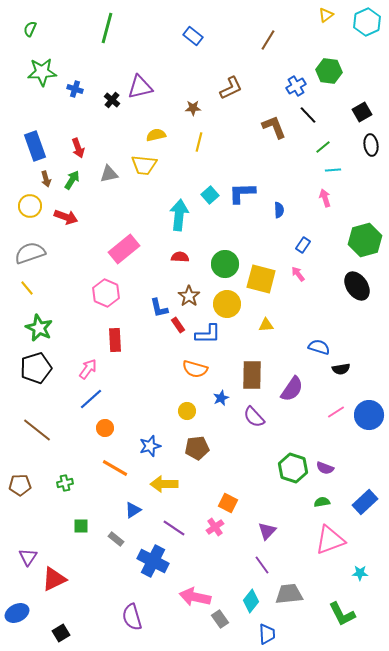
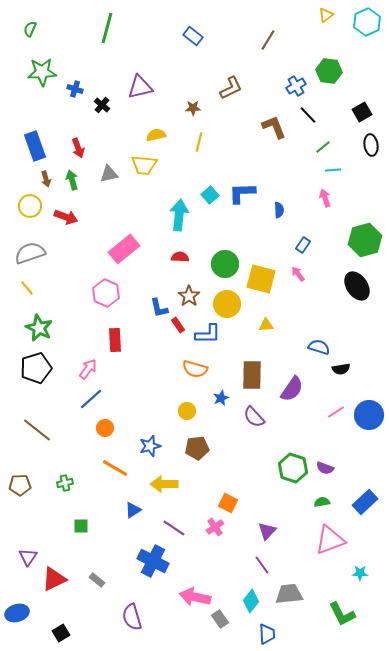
black cross at (112, 100): moved 10 px left, 5 px down
green arrow at (72, 180): rotated 48 degrees counterclockwise
gray rectangle at (116, 539): moved 19 px left, 41 px down
blue ellipse at (17, 613): rotated 10 degrees clockwise
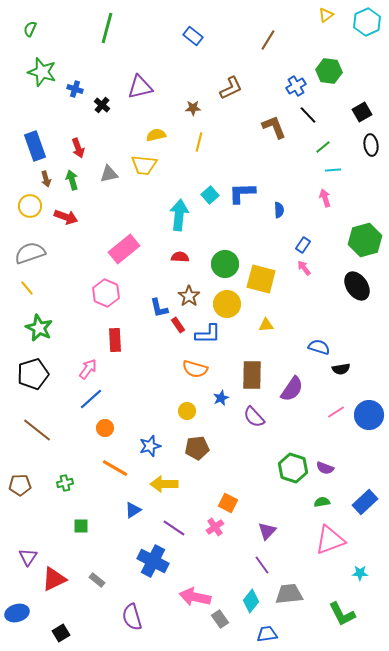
green star at (42, 72): rotated 20 degrees clockwise
pink arrow at (298, 274): moved 6 px right, 6 px up
black pentagon at (36, 368): moved 3 px left, 6 px down
blue trapezoid at (267, 634): rotated 95 degrees counterclockwise
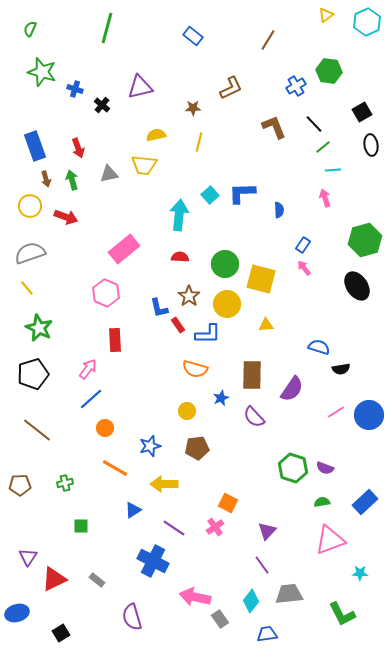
black line at (308, 115): moved 6 px right, 9 px down
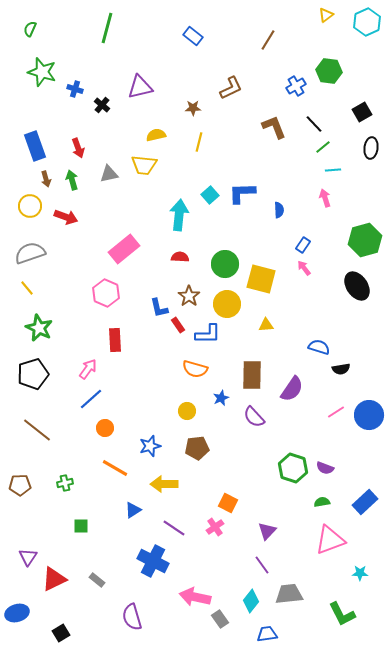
black ellipse at (371, 145): moved 3 px down; rotated 15 degrees clockwise
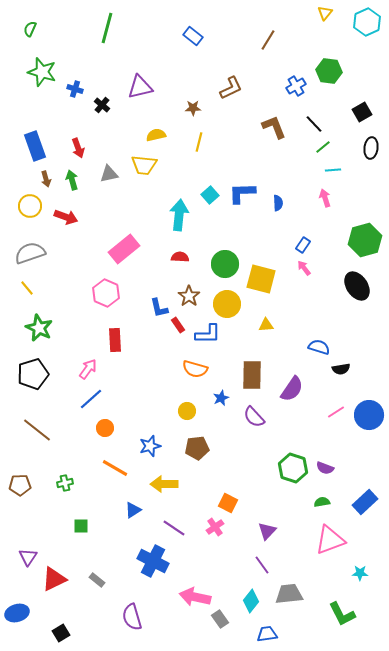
yellow triangle at (326, 15): moved 1 px left, 2 px up; rotated 14 degrees counterclockwise
blue semicircle at (279, 210): moved 1 px left, 7 px up
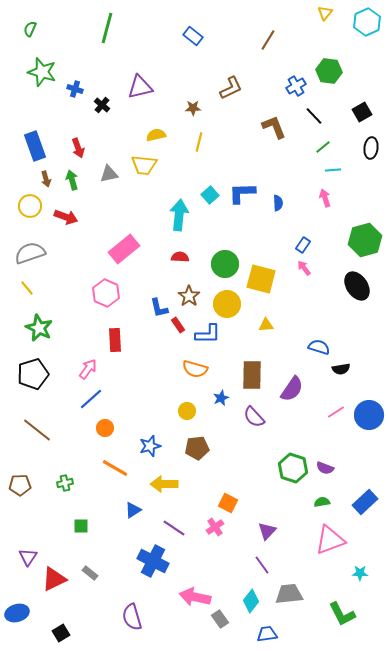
black line at (314, 124): moved 8 px up
gray rectangle at (97, 580): moved 7 px left, 7 px up
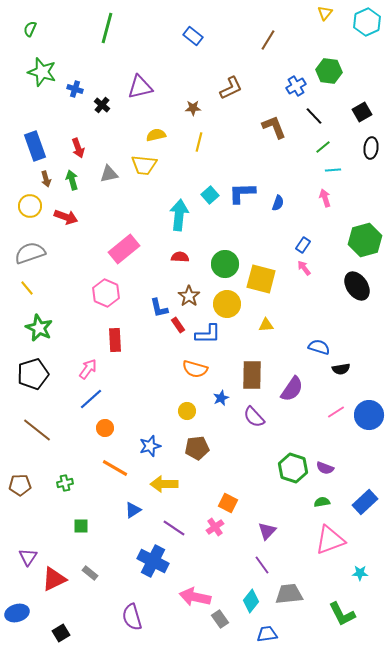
blue semicircle at (278, 203): rotated 21 degrees clockwise
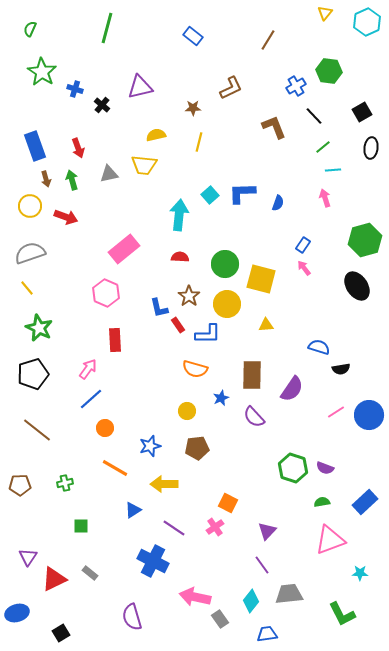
green star at (42, 72): rotated 16 degrees clockwise
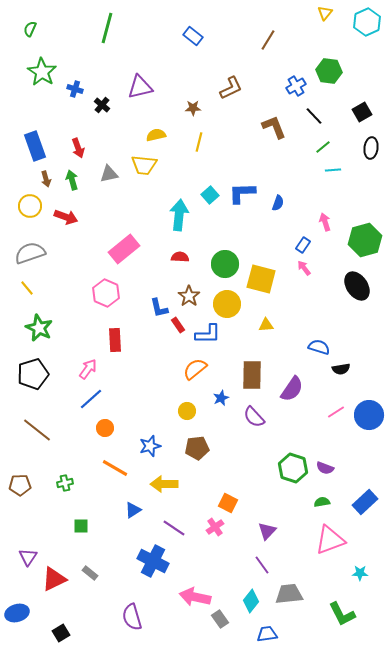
pink arrow at (325, 198): moved 24 px down
orange semicircle at (195, 369): rotated 125 degrees clockwise
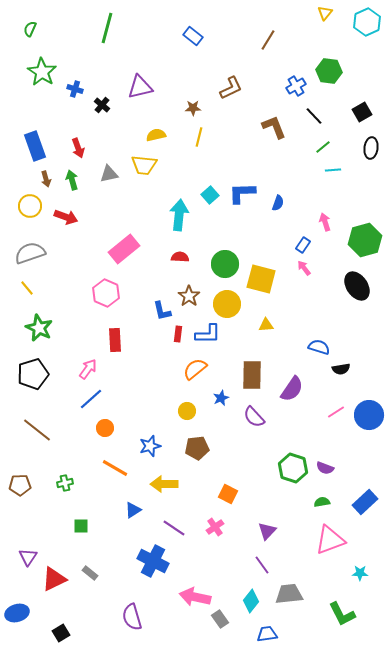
yellow line at (199, 142): moved 5 px up
blue L-shape at (159, 308): moved 3 px right, 3 px down
red rectangle at (178, 325): moved 9 px down; rotated 42 degrees clockwise
orange square at (228, 503): moved 9 px up
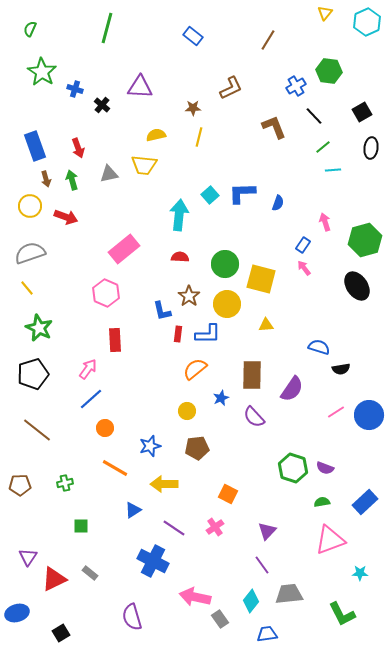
purple triangle at (140, 87): rotated 16 degrees clockwise
